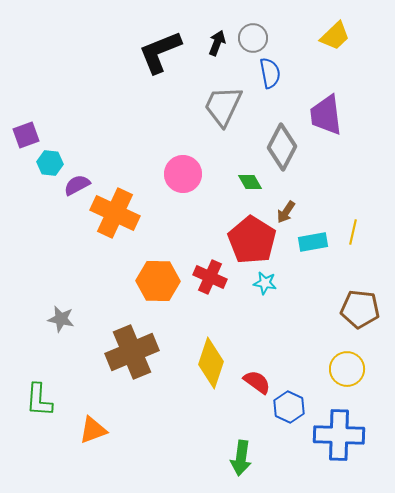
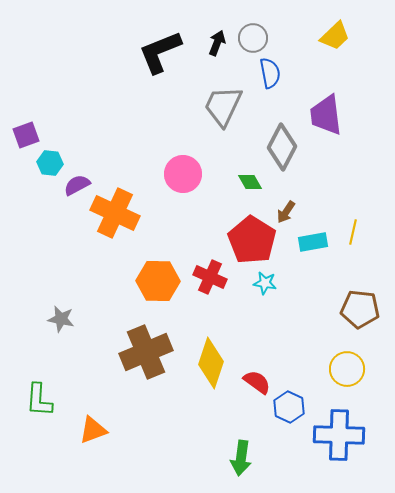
brown cross: moved 14 px right
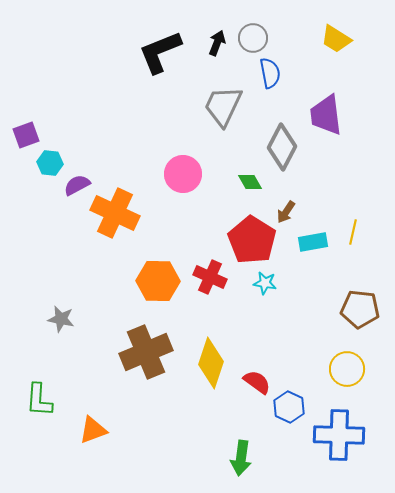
yellow trapezoid: moved 1 px right, 3 px down; rotated 76 degrees clockwise
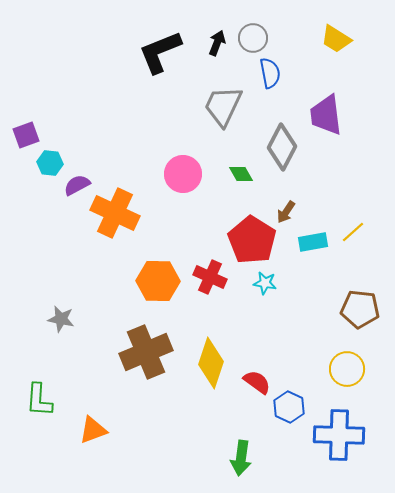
green diamond: moved 9 px left, 8 px up
yellow line: rotated 35 degrees clockwise
